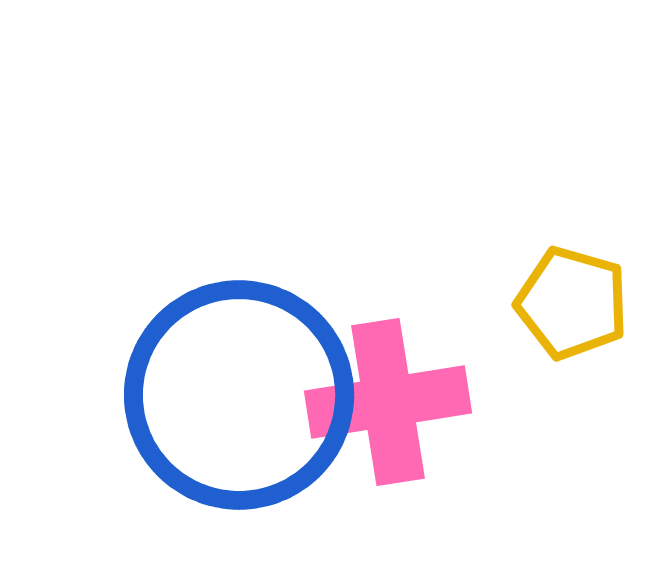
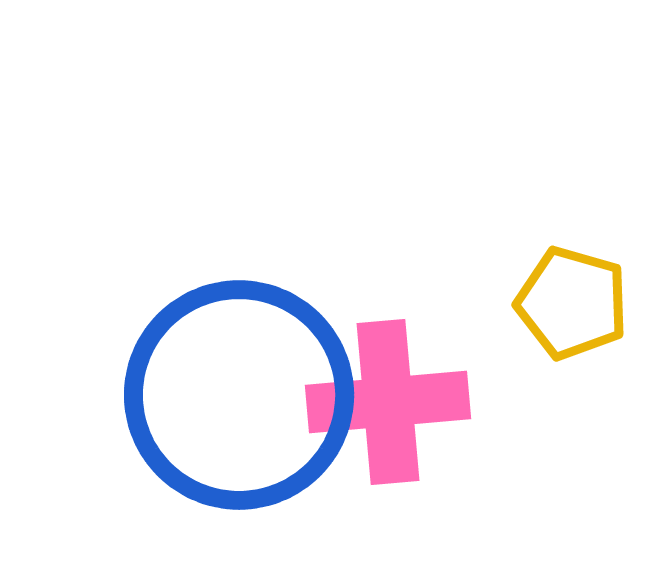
pink cross: rotated 4 degrees clockwise
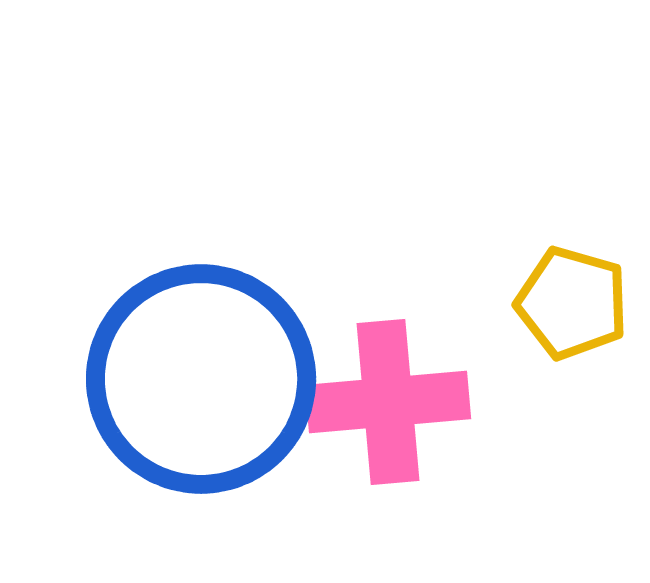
blue circle: moved 38 px left, 16 px up
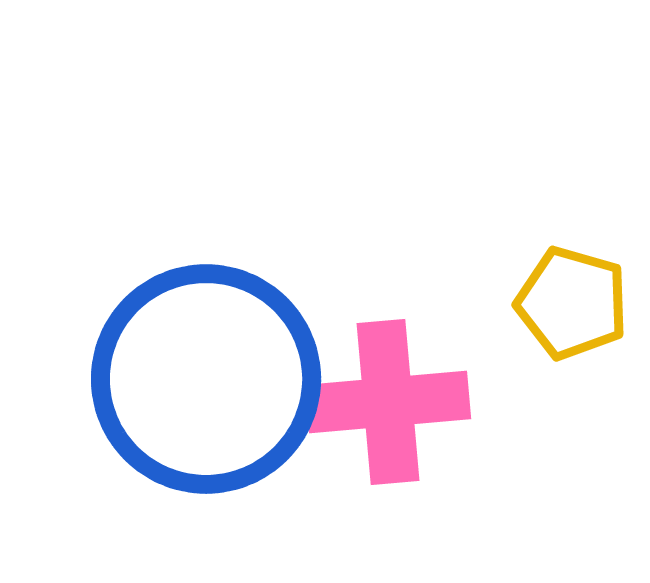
blue circle: moved 5 px right
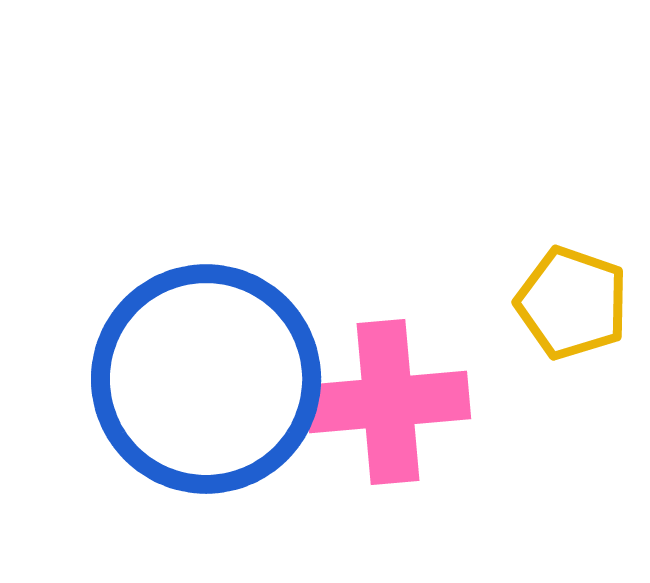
yellow pentagon: rotated 3 degrees clockwise
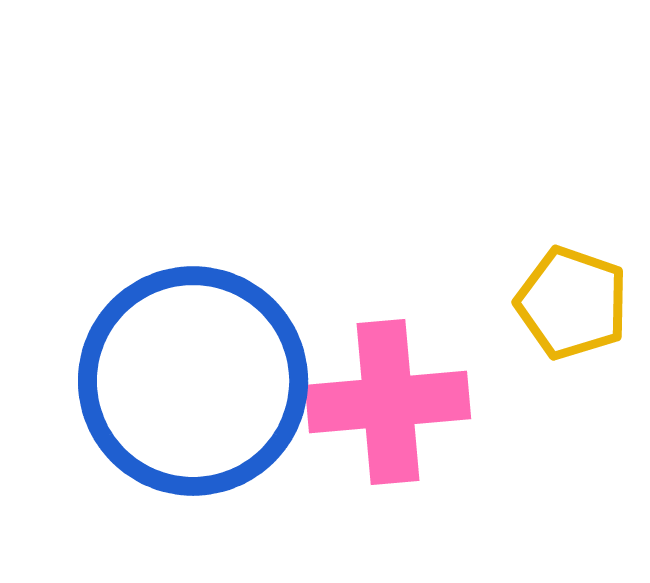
blue circle: moved 13 px left, 2 px down
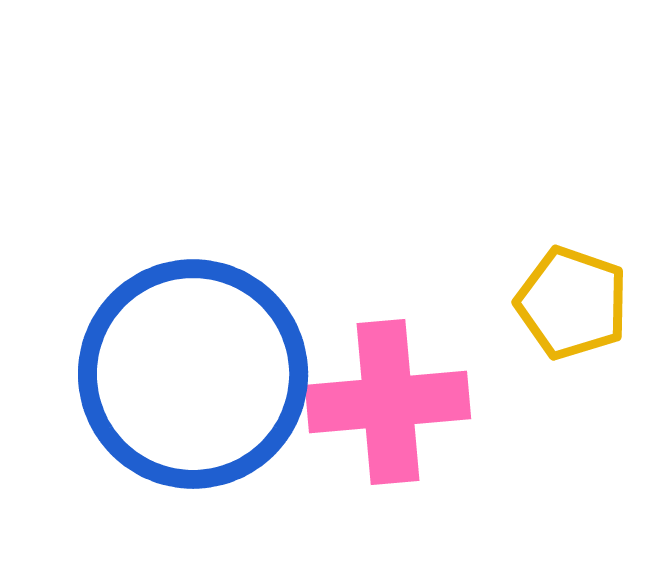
blue circle: moved 7 px up
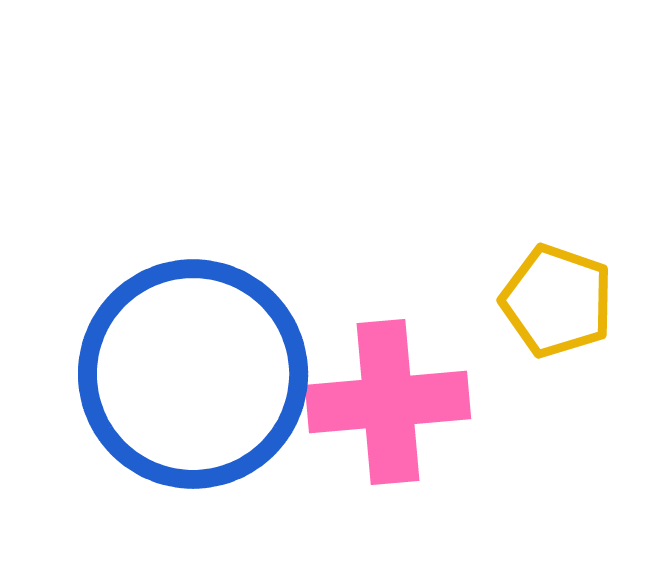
yellow pentagon: moved 15 px left, 2 px up
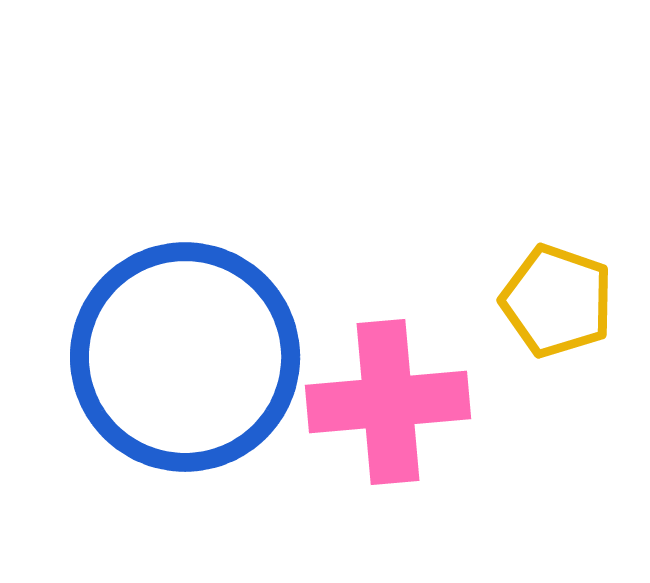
blue circle: moved 8 px left, 17 px up
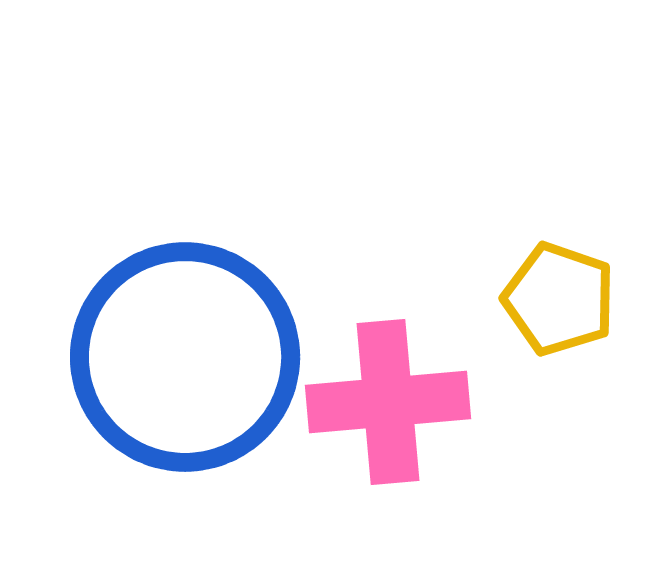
yellow pentagon: moved 2 px right, 2 px up
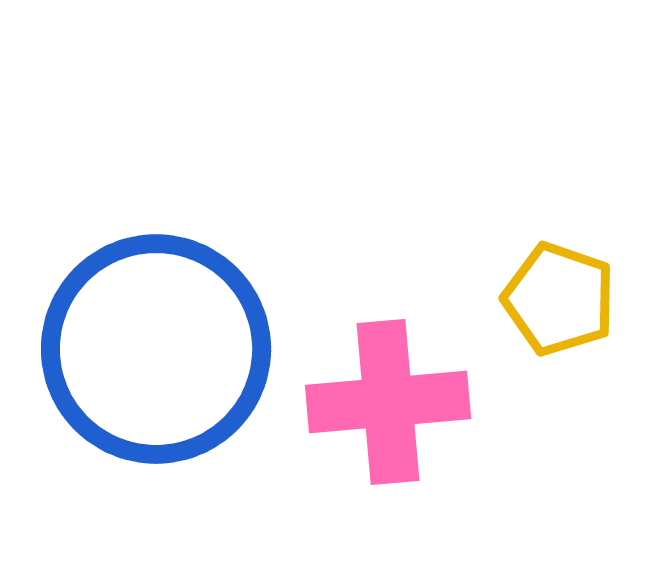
blue circle: moved 29 px left, 8 px up
